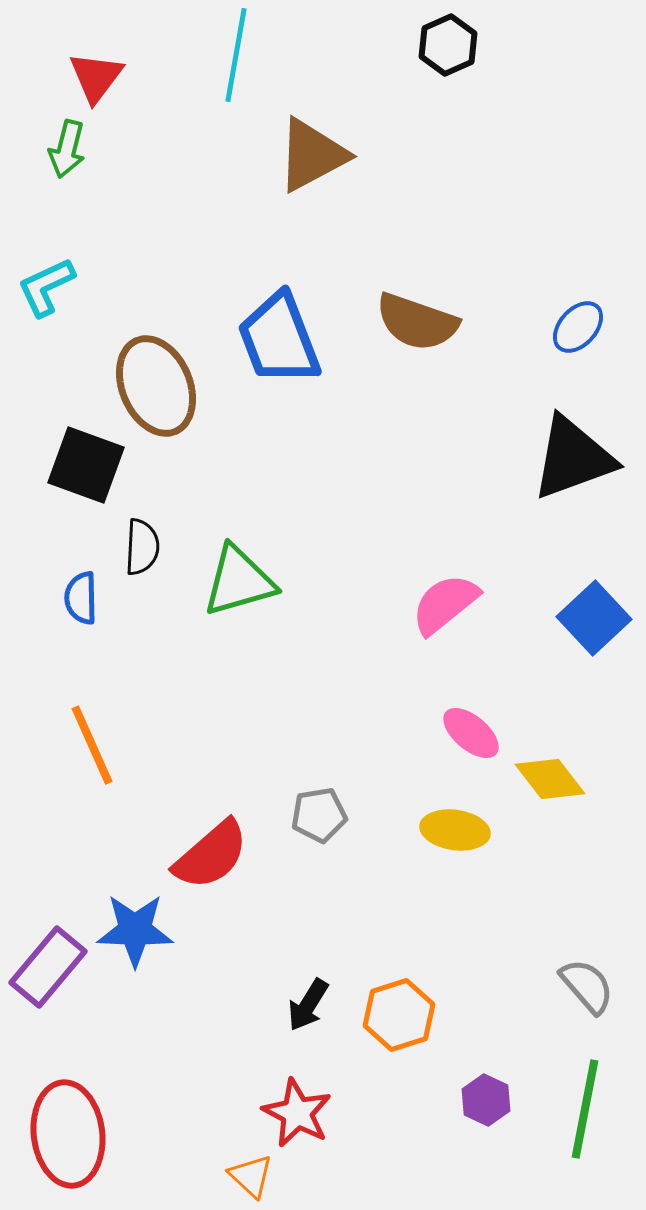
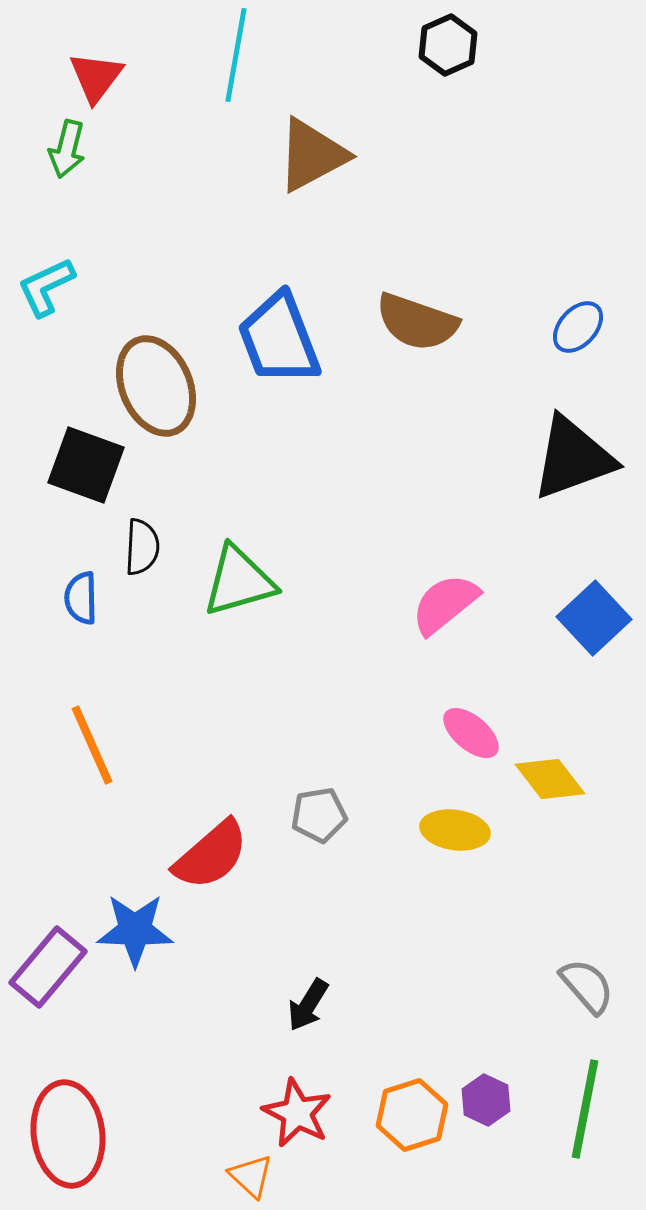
orange hexagon: moved 13 px right, 100 px down
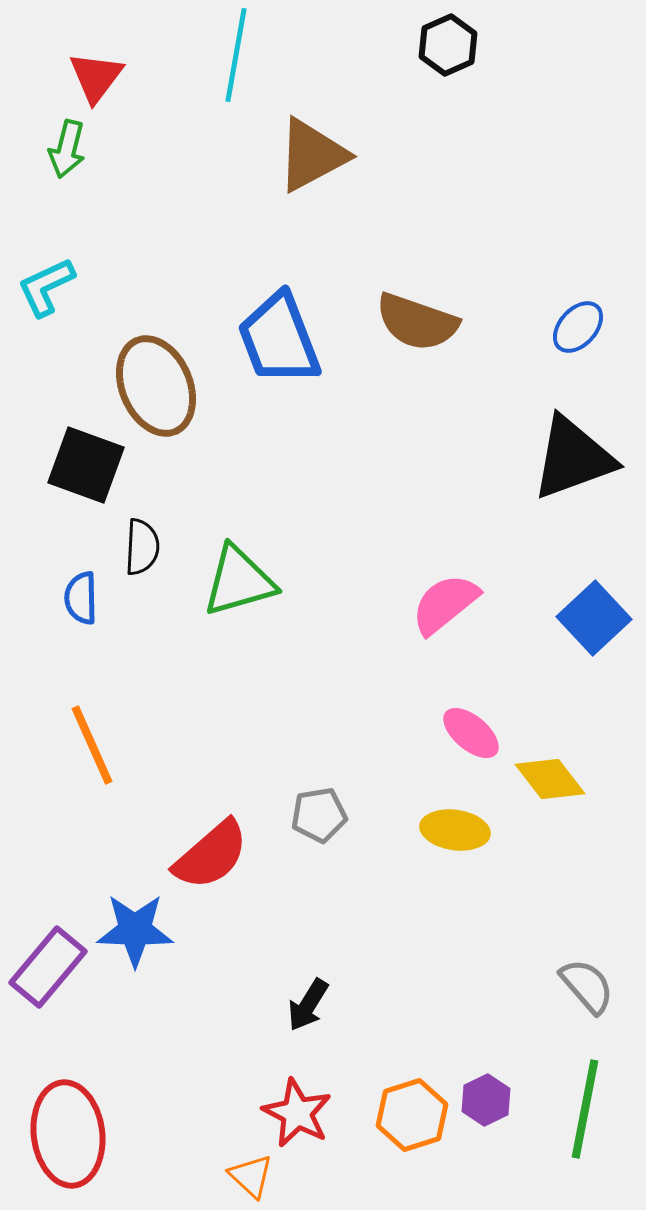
purple hexagon: rotated 9 degrees clockwise
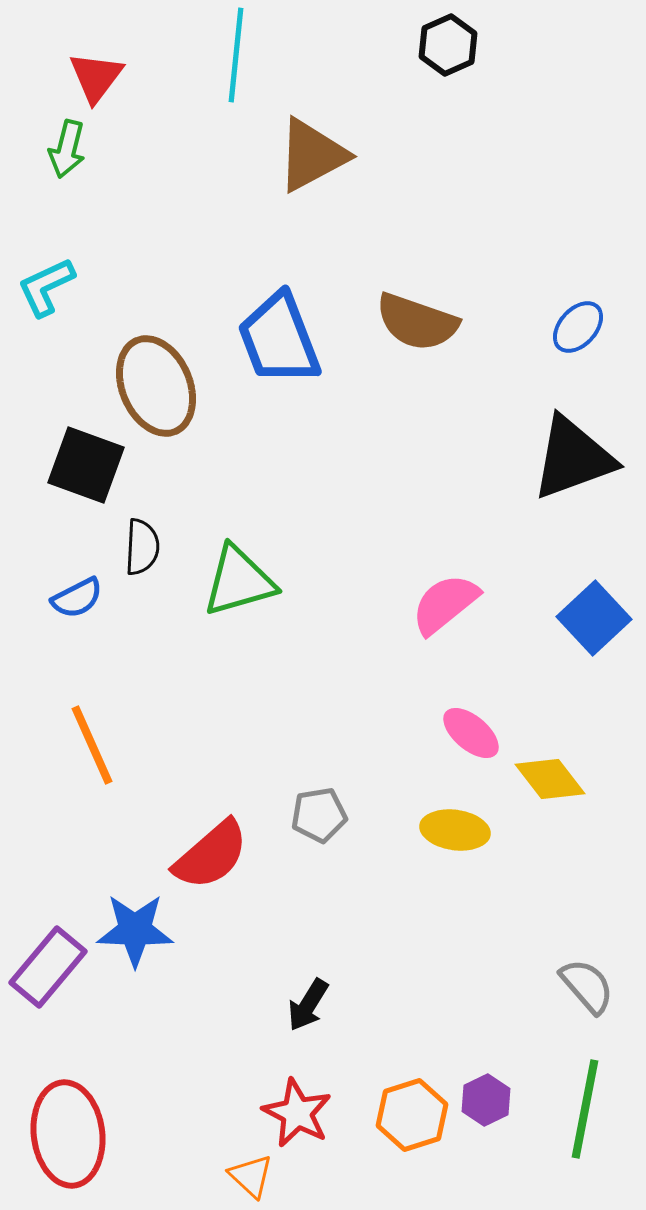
cyan line: rotated 4 degrees counterclockwise
blue semicircle: moved 4 px left; rotated 116 degrees counterclockwise
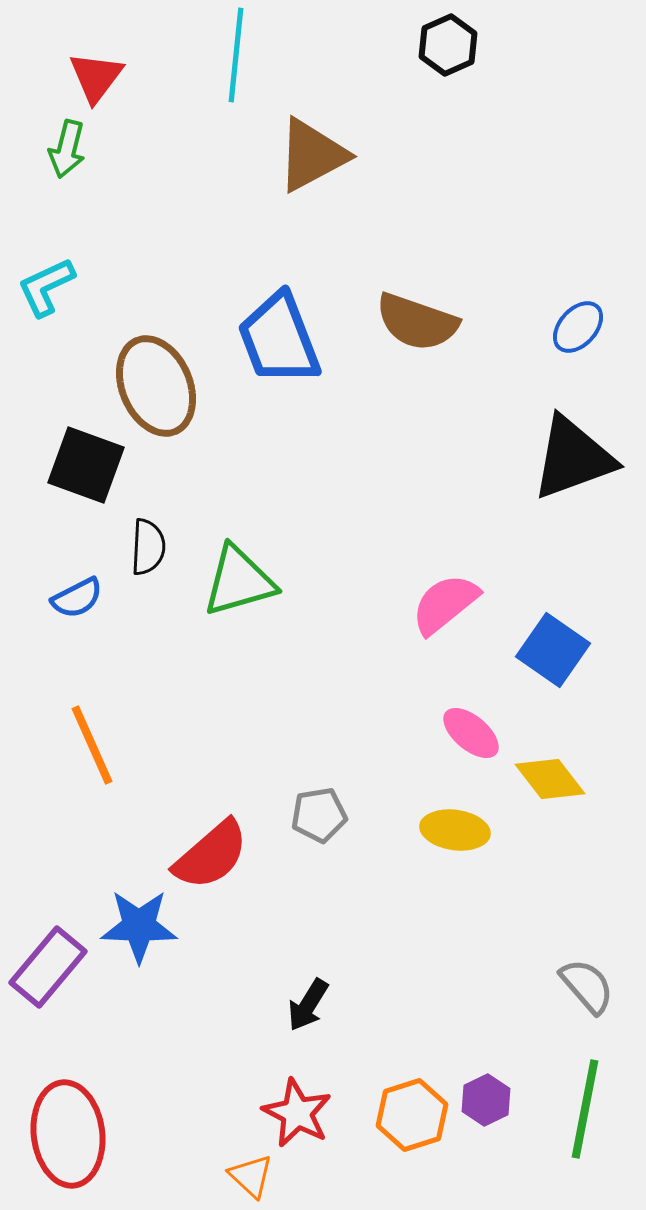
black semicircle: moved 6 px right
blue square: moved 41 px left, 32 px down; rotated 12 degrees counterclockwise
blue star: moved 4 px right, 4 px up
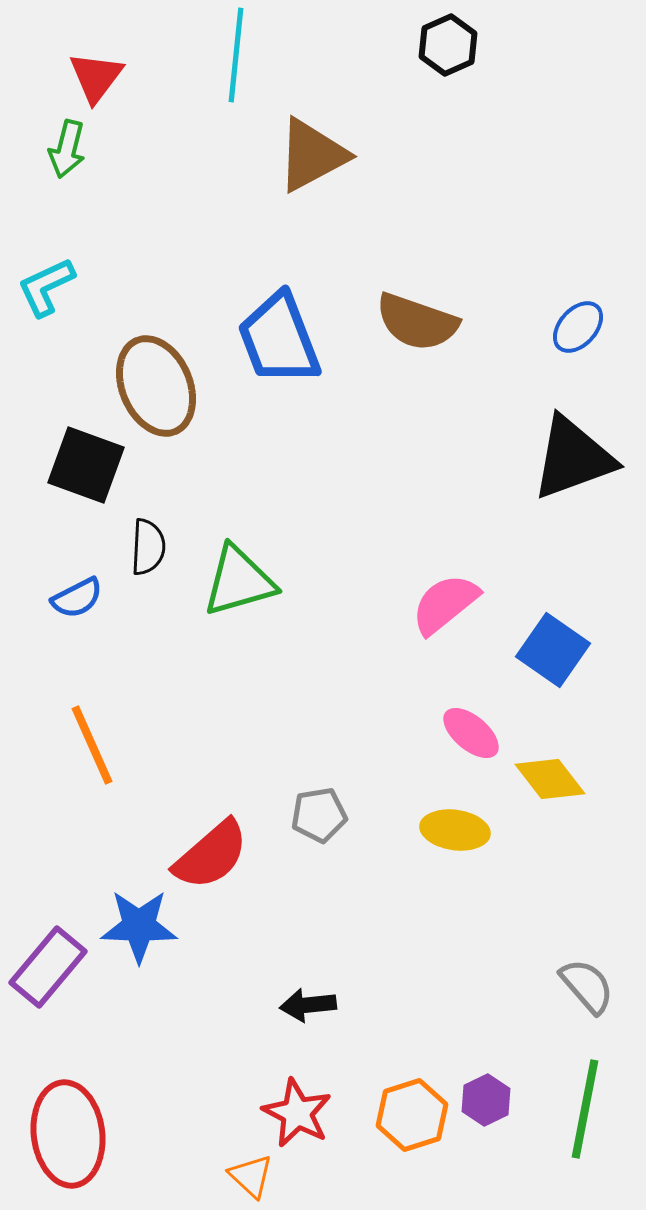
black arrow: rotated 52 degrees clockwise
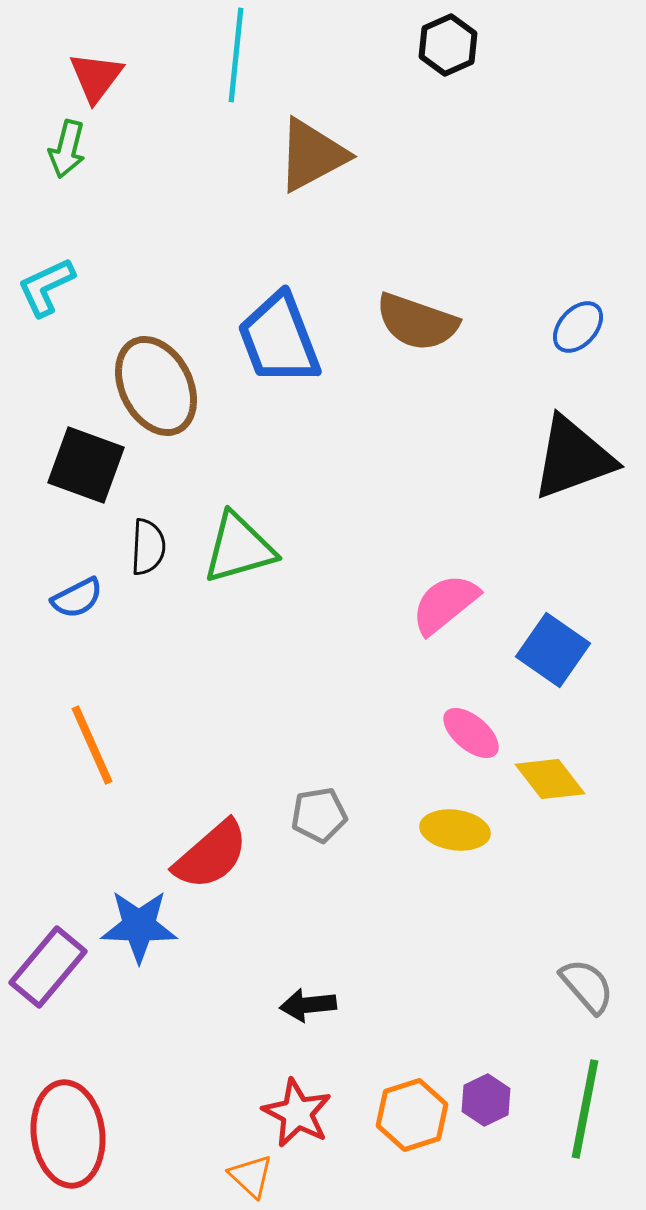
brown ellipse: rotated 4 degrees counterclockwise
green triangle: moved 33 px up
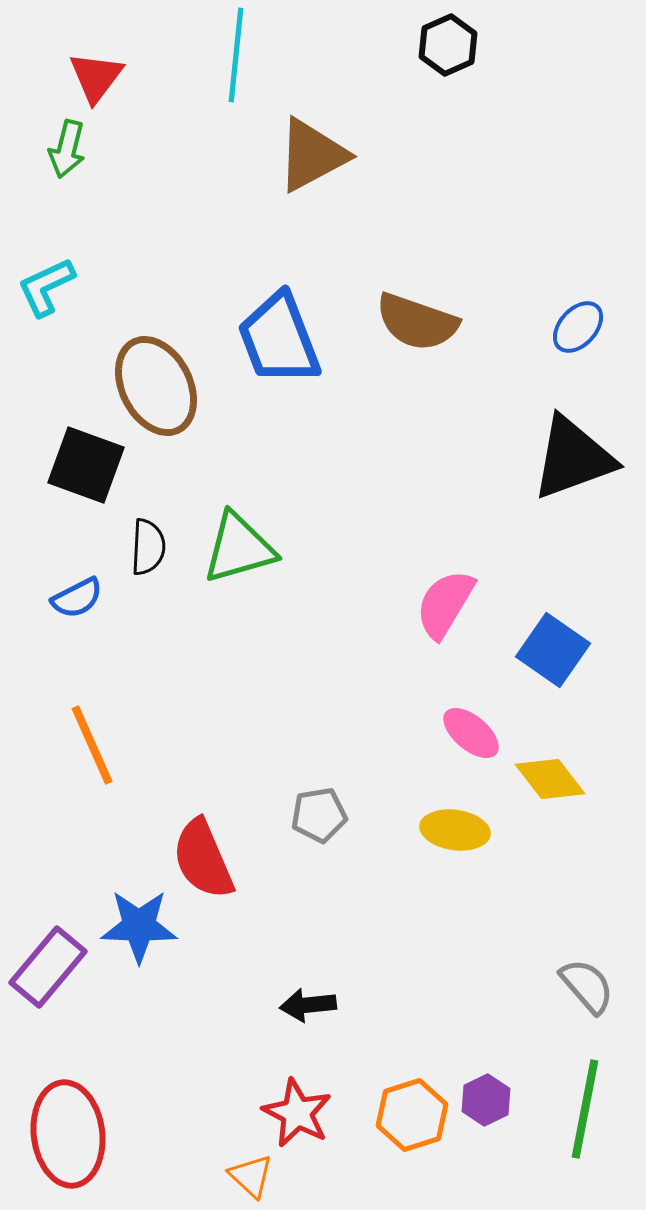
pink semicircle: rotated 20 degrees counterclockwise
red semicircle: moved 8 px left, 4 px down; rotated 108 degrees clockwise
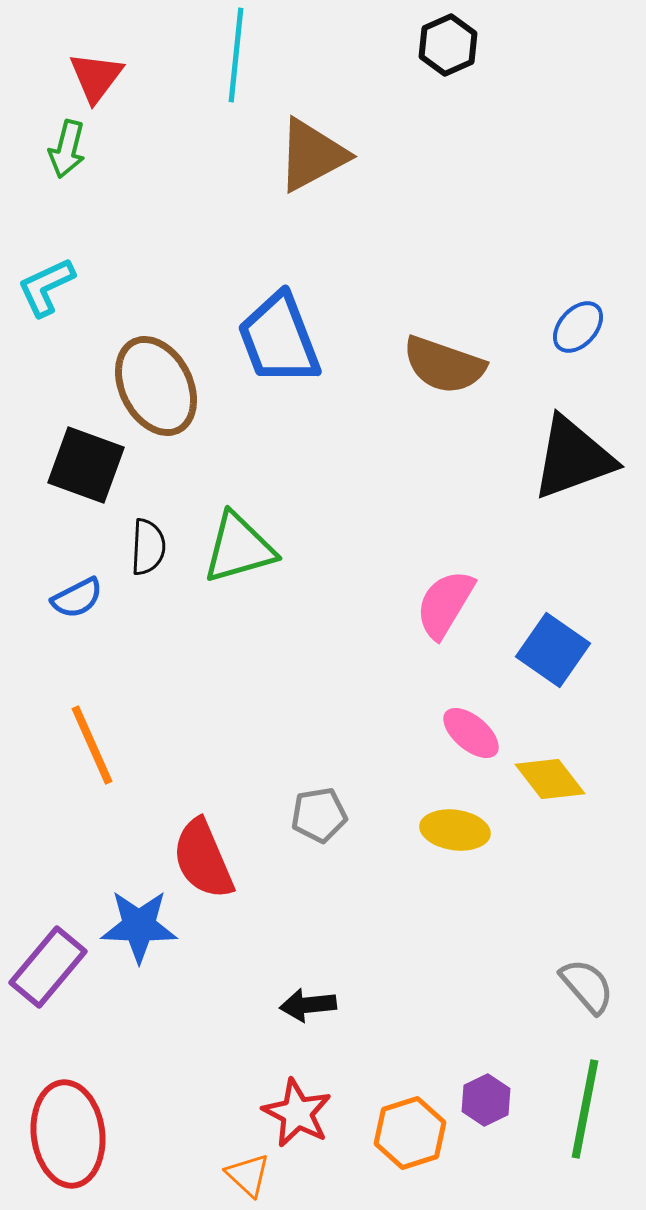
brown semicircle: moved 27 px right, 43 px down
orange hexagon: moved 2 px left, 18 px down
orange triangle: moved 3 px left, 1 px up
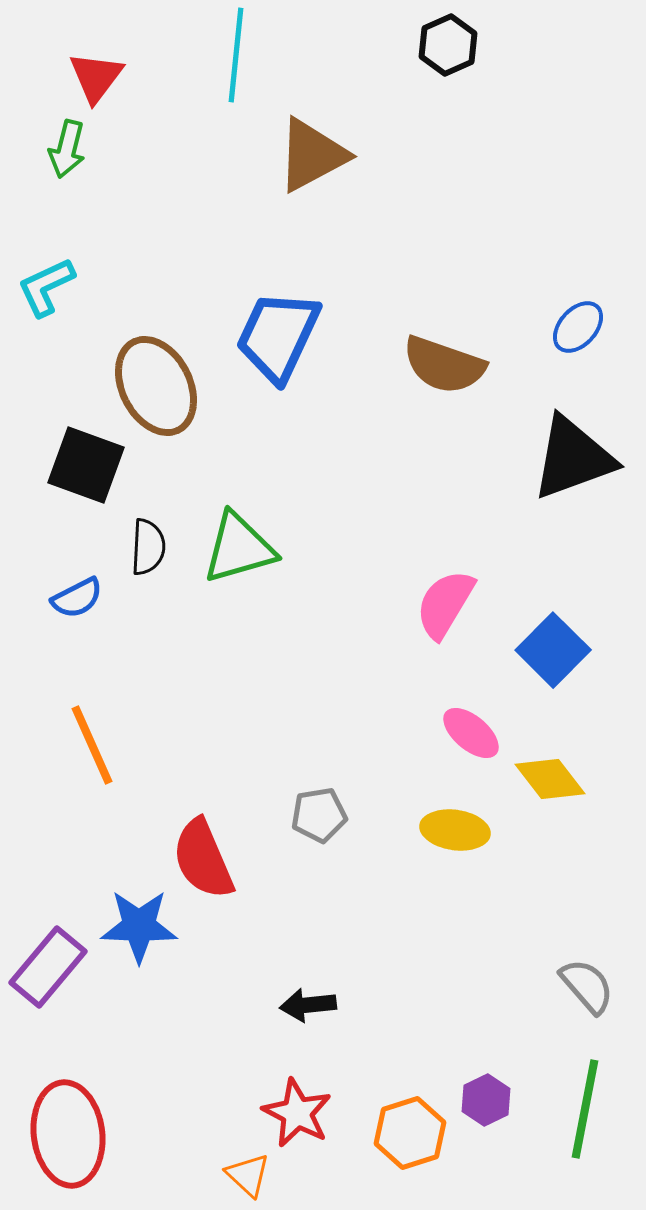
blue trapezoid: moved 1 px left, 3 px up; rotated 46 degrees clockwise
blue square: rotated 10 degrees clockwise
